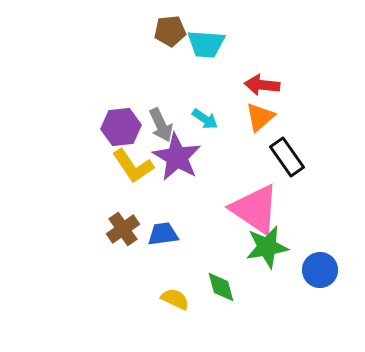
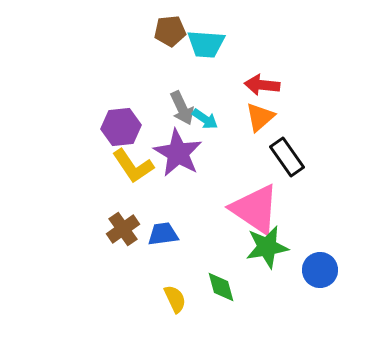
gray arrow: moved 21 px right, 17 px up
purple star: moved 1 px right, 4 px up
yellow semicircle: rotated 40 degrees clockwise
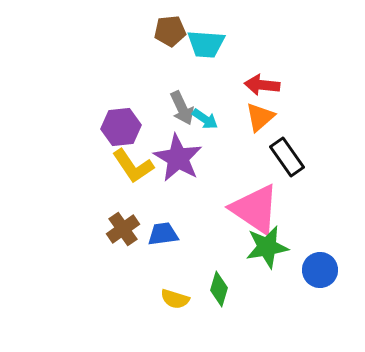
purple star: moved 5 px down
green diamond: moved 2 px left, 2 px down; rotated 32 degrees clockwise
yellow semicircle: rotated 132 degrees clockwise
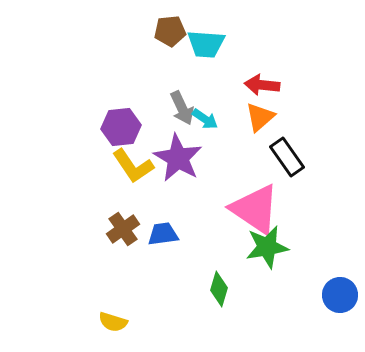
blue circle: moved 20 px right, 25 px down
yellow semicircle: moved 62 px left, 23 px down
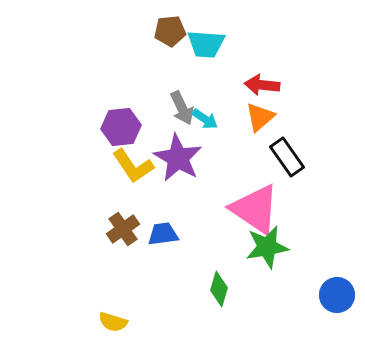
blue circle: moved 3 px left
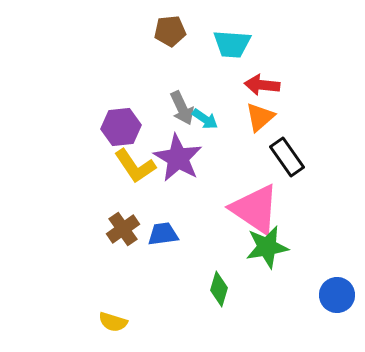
cyan trapezoid: moved 26 px right
yellow L-shape: moved 2 px right
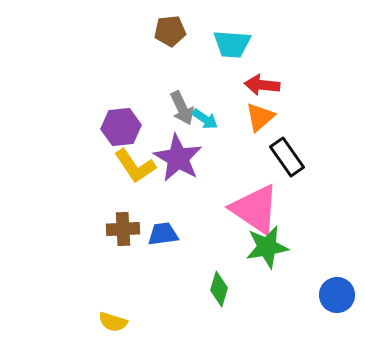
brown cross: rotated 32 degrees clockwise
